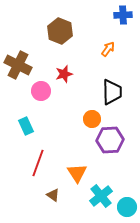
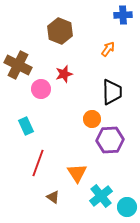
pink circle: moved 2 px up
brown triangle: moved 2 px down
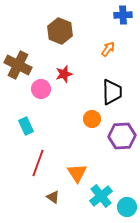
purple hexagon: moved 12 px right, 4 px up
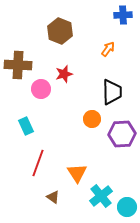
brown cross: rotated 24 degrees counterclockwise
purple hexagon: moved 2 px up
